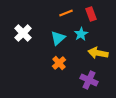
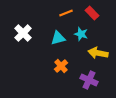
red rectangle: moved 1 px right, 1 px up; rotated 24 degrees counterclockwise
cyan star: rotated 24 degrees counterclockwise
cyan triangle: rotated 28 degrees clockwise
orange cross: moved 2 px right, 3 px down
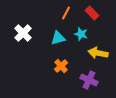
orange line: rotated 40 degrees counterclockwise
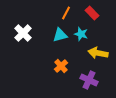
cyan triangle: moved 2 px right, 3 px up
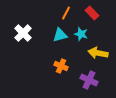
orange cross: rotated 24 degrees counterclockwise
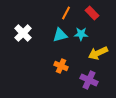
cyan star: rotated 16 degrees counterclockwise
yellow arrow: rotated 36 degrees counterclockwise
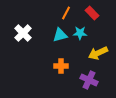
cyan star: moved 1 px left, 1 px up
orange cross: rotated 24 degrees counterclockwise
